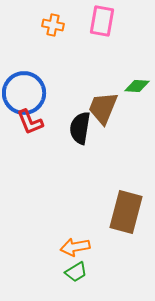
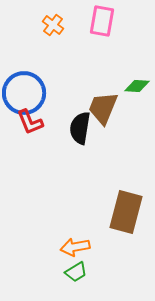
orange cross: rotated 25 degrees clockwise
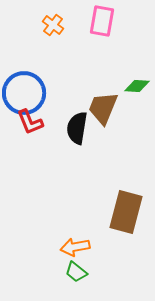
black semicircle: moved 3 px left
green trapezoid: rotated 70 degrees clockwise
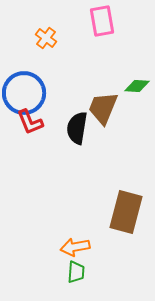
pink rectangle: rotated 20 degrees counterclockwise
orange cross: moved 7 px left, 13 px down
green trapezoid: rotated 125 degrees counterclockwise
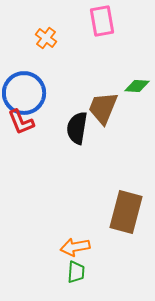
red L-shape: moved 9 px left
